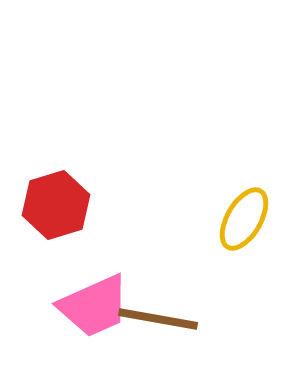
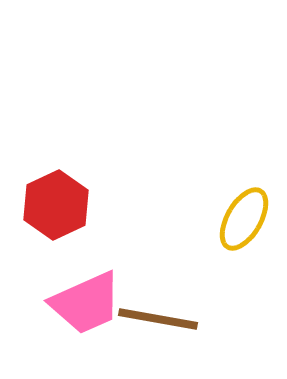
red hexagon: rotated 8 degrees counterclockwise
pink trapezoid: moved 8 px left, 3 px up
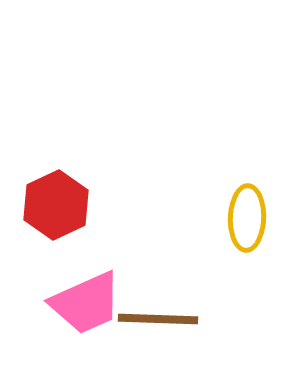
yellow ellipse: moved 3 px right, 1 px up; rotated 28 degrees counterclockwise
brown line: rotated 8 degrees counterclockwise
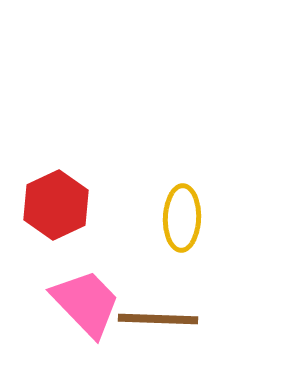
yellow ellipse: moved 65 px left
pink trapezoid: rotated 110 degrees counterclockwise
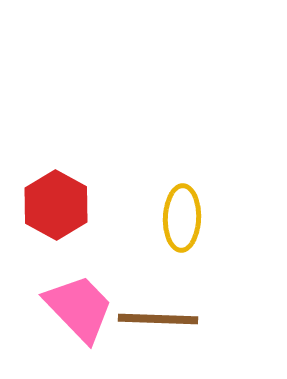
red hexagon: rotated 6 degrees counterclockwise
pink trapezoid: moved 7 px left, 5 px down
